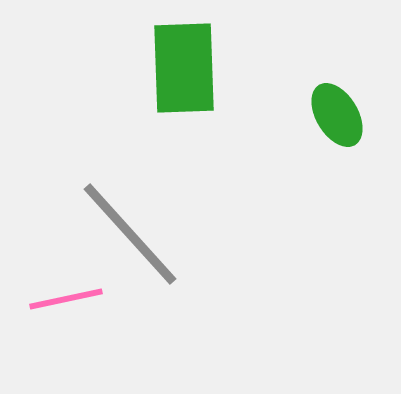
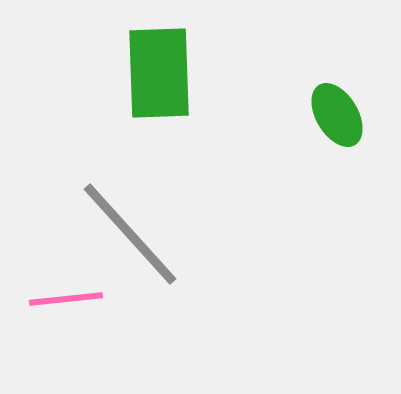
green rectangle: moved 25 px left, 5 px down
pink line: rotated 6 degrees clockwise
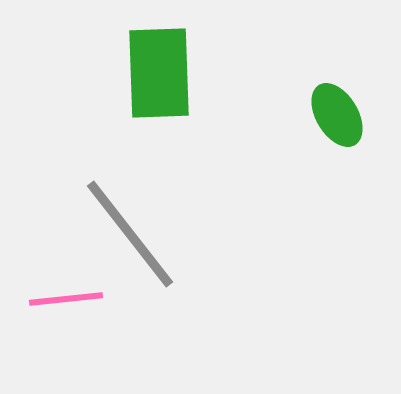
gray line: rotated 4 degrees clockwise
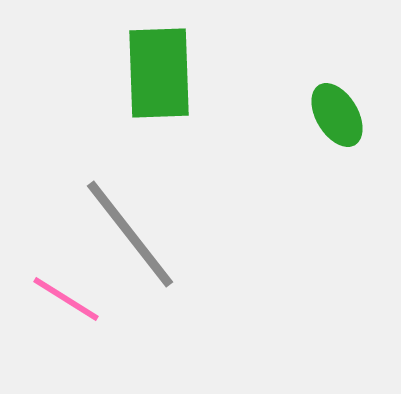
pink line: rotated 38 degrees clockwise
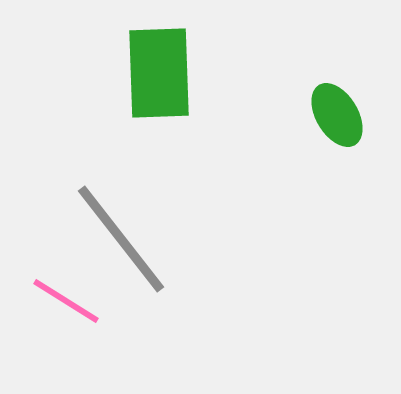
gray line: moved 9 px left, 5 px down
pink line: moved 2 px down
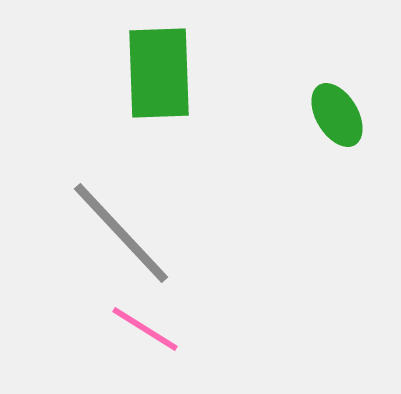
gray line: moved 6 px up; rotated 5 degrees counterclockwise
pink line: moved 79 px right, 28 px down
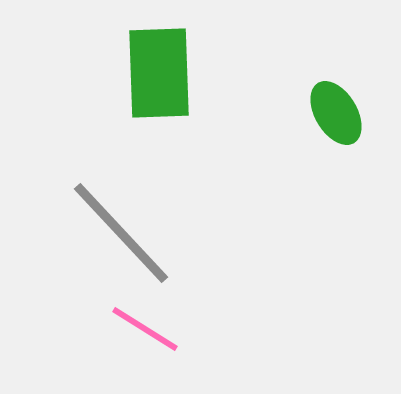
green ellipse: moved 1 px left, 2 px up
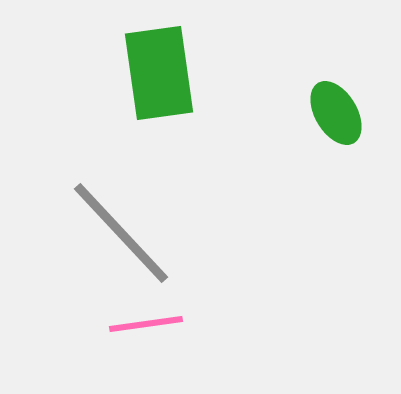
green rectangle: rotated 6 degrees counterclockwise
pink line: moved 1 px right, 5 px up; rotated 40 degrees counterclockwise
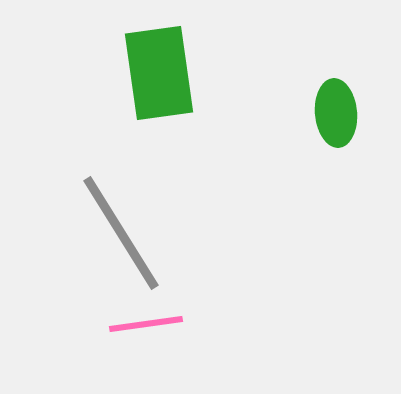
green ellipse: rotated 26 degrees clockwise
gray line: rotated 11 degrees clockwise
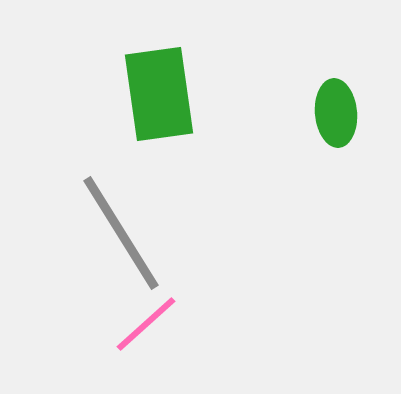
green rectangle: moved 21 px down
pink line: rotated 34 degrees counterclockwise
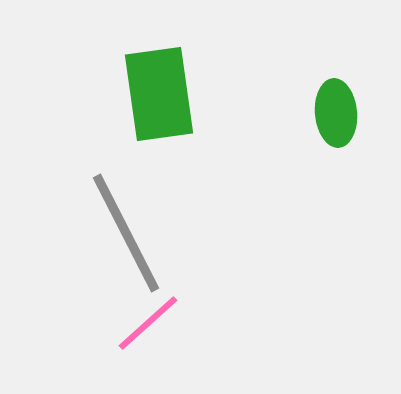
gray line: moved 5 px right; rotated 5 degrees clockwise
pink line: moved 2 px right, 1 px up
